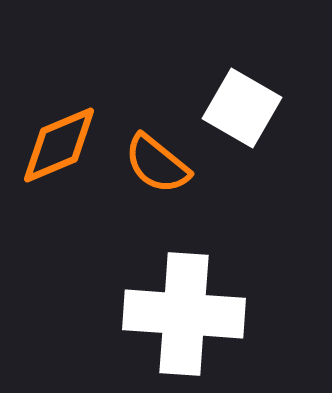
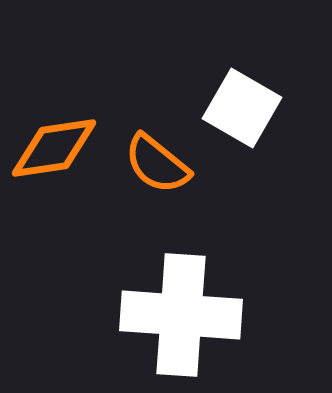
orange diamond: moved 5 px left, 3 px down; rotated 14 degrees clockwise
white cross: moved 3 px left, 1 px down
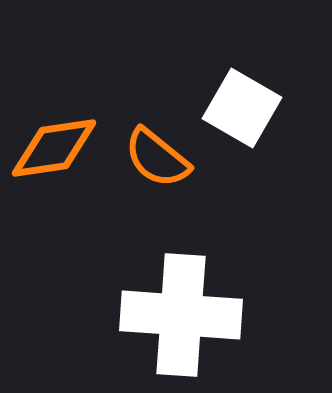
orange semicircle: moved 6 px up
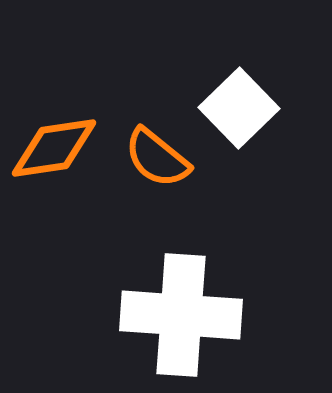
white square: moved 3 px left; rotated 16 degrees clockwise
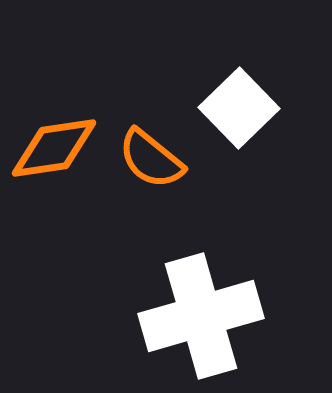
orange semicircle: moved 6 px left, 1 px down
white cross: moved 20 px right, 1 px down; rotated 20 degrees counterclockwise
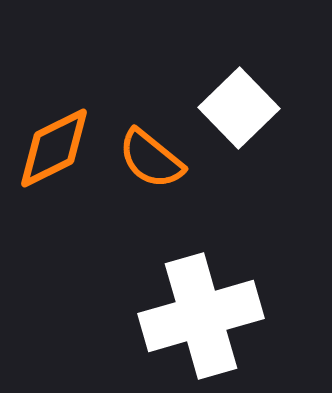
orange diamond: rotated 18 degrees counterclockwise
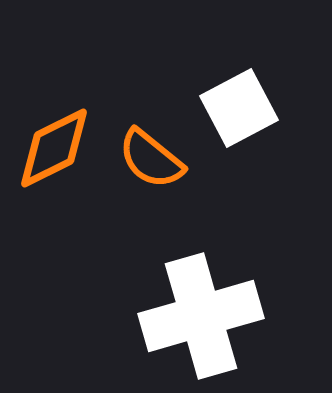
white square: rotated 16 degrees clockwise
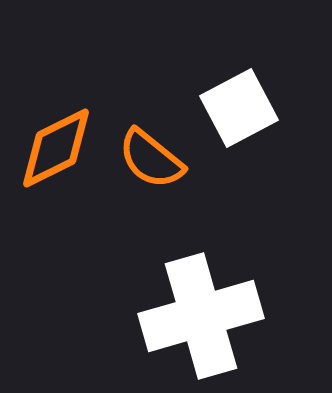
orange diamond: moved 2 px right
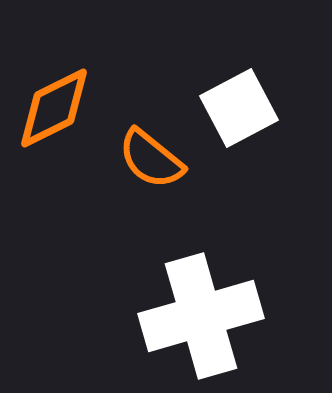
orange diamond: moved 2 px left, 40 px up
